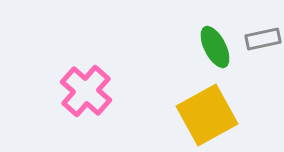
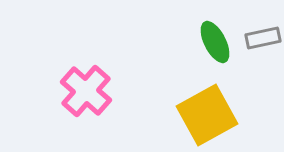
gray rectangle: moved 1 px up
green ellipse: moved 5 px up
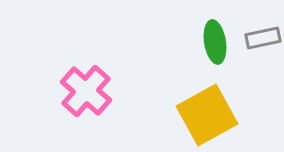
green ellipse: rotated 18 degrees clockwise
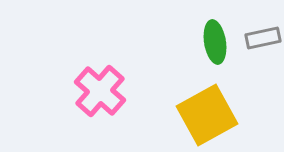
pink cross: moved 14 px right
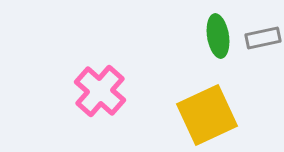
green ellipse: moved 3 px right, 6 px up
yellow square: rotated 4 degrees clockwise
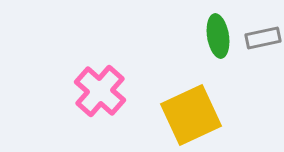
yellow square: moved 16 px left
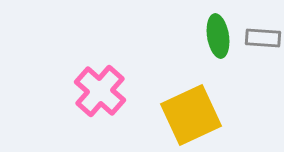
gray rectangle: rotated 16 degrees clockwise
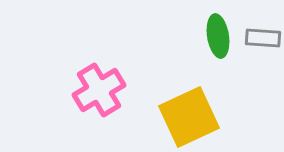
pink cross: moved 1 px left, 1 px up; rotated 18 degrees clockwise
yellow square: moved 2 px left, 2 px down
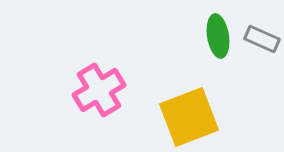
gray rectangle: moved 1 px left, 1 px down; rotated 20 degrees clockwise
yellow square: rotated 4 degrees clockwise
